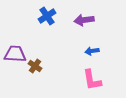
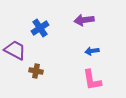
blue cross: moved 7 px left, 12 px down
purple trapezoid: moved 4 px up; rotated 25 degrees clockwise
brown cross: moved 1 px right, 5 px down; rotated 24 degrees counterclockwise
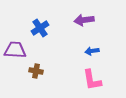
purple trapezoid: rotated 25 degrees counterclockwise
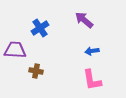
purple arrow: rotated 48 degrees clockwise
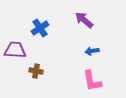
pink L-shape: moved 1 px down
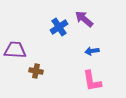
purple arrow: moved 1 px up
blue cross: moved 19 px right, 1 px up
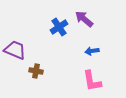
purple trapezoid: rotated 20 degrees clockwise
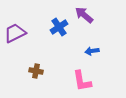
purple arrow: moved 4 px up
purple trapezoid: moved 17 px up; rotated 50 degrees counterclockwise
pink L-shape: moved 10 px left
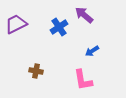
purple trapezoid: moved 1 px right, 9 px up
blue arrow: rotated 24 degrees counterclockwise
pink L-shape: moved 1 px right, 1 px up
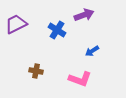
purple arrow: rotated 120 degrees clockwise
blue cross: moved 2 px left, 3 px down; rotated 24 degrees counterclockwise
pink L-shape: moved 3 px left, 1 px up; rotated 60 degrees counterclockwise
